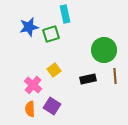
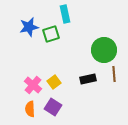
yellow square: moved 12 px down
brown line: moved 1 px left, 2 px up
purple square: moved 1 px right, 1 px down
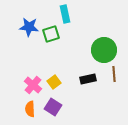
blue star: rotated 18 degrees clockwise
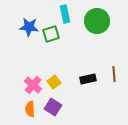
green circle: moved 7 px left, 29 px up
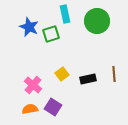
blue star: rotated 18 degrees clockwise
yellow square: moved 8 px right, 8 px up
orange semicircle: rotated 84 degrees clockwise
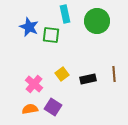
green square: moved 1 px down; rotated 24 degrees clockwise
pink cross: moved 1 px right, 1 px up
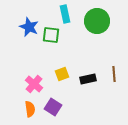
yellow square: rotated 16 degrees clockwise
orange semicircle: rotated 91 degrees clockwise
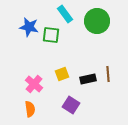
cyan rectangle: rotated 24 degrees counterclockwise
blue star: rotated 12 degrees counterclockwise
brown line: moved 6 px left
purple square: moved 18 px right, 2 px up
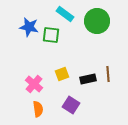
cyan rectangle: rotated 18 degrees counterclockwise
orange semicircle: moved 8 px right
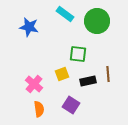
green square: moved 27 px right, 19 px down
black rectangle: moved 2 px down
orange semicircle: moved 1 px right
